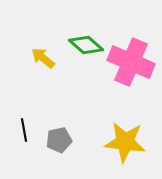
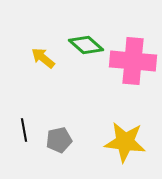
pink cross: moved 2 px right, 1 px up; rotated 18 degrees counterclockwise
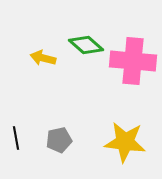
yellow arrow: rotated 25 degrees counterclockwise
black line: moved 8 px left, 8 px down
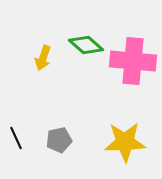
yellow arrow: rotated 85 degrees counterclockwise
black line: rotated 15 degrees counterclockwise
yellow star: rotated 9 degrees counterclockwise
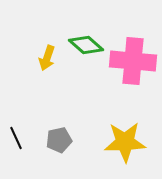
yellow arrow: moved 4 px right
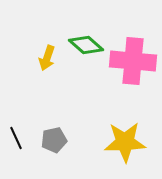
gray pentagon: moved 5 px left
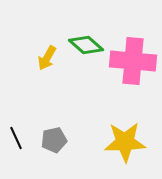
yellow arrow: rotated 10 degrees clockwise
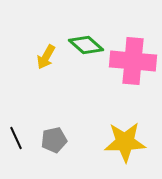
yellow arrow: moved 1 px left, 1 px up
